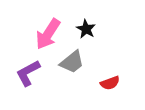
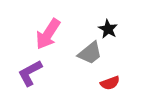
black star: moved 22 px right
gray trapezoid: moved 18 px right, 9 px up
purple L-shape: moved 2 px right
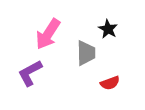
gray trapezoid: moved 4 px left; rotated 52 degrees counterclockwise
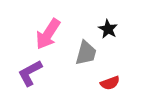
gray trapezoid: rotated 16 degrees clockwise
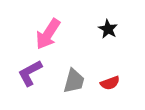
gray trapezoid: moved 12 px left, 28 px down
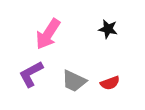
black star: rotated 18 degrees counterclockwise
purple L-shape: moved 1 px right, 1 px down
gray trapezoid: rotated 100 degrees clockwise
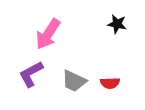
black star: moved 9 px right, 5 px up
red semicircle: rotated 18 degrees clockwise
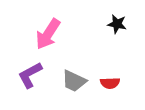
purple L-shape: moved 1 px left, 1 px down
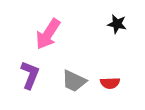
purple L-shape: rotated 140 degrees clockwise
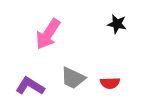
purple L-shape: moved 11 px down; rotated 80 degrees counterclockwise
gray trapezoid: moved 1 px left, 3 px up
